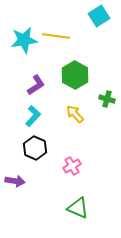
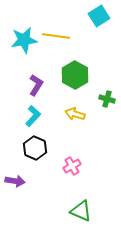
purple L-shape: rotated 25 degrees counterclockwise
yellow arrow: rotated 30 degrees counterclockwise
green triangle: moved 3 px right, 3 px down
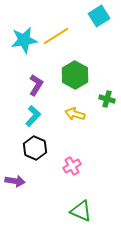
yellow line: rotated 40 degrees counterclockwise
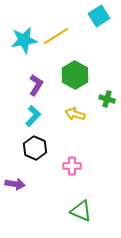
pink cross: rotated 30 degrees clockwise
purple arrow: moved 3 px down
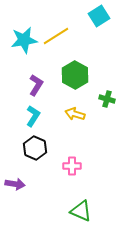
cyan L-shape: rotated 10 degrees counterclockwise
